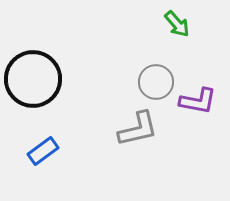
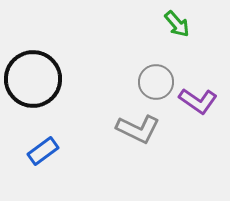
purple L-shape: rotated 24 degrees clockwise
gray L-shape: rotated 39 degrees clockwise
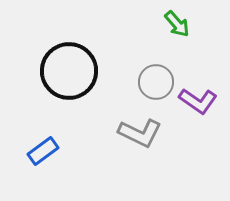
black circle: moved 36 px right, 8 px up
gray L-shape: moved 2 px right, 4 px down
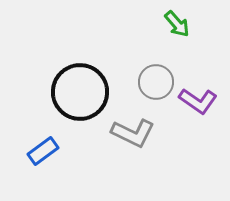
black circle: moved 11 px right, 21 px down
gray L-shape: moved 7 px left
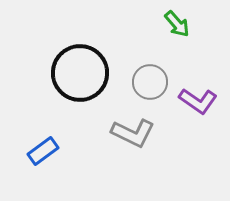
gray circle: moved 6 px left
black circle: moved 19 px up
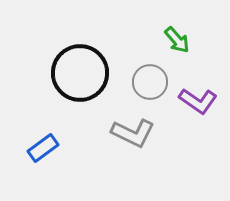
green arrow: moved 16 px down
blue rectangle: moved 3 px up
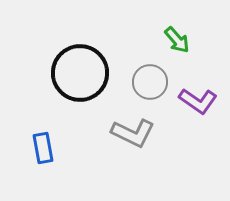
blue rectangle: rotated 64 degrees counterclockwise
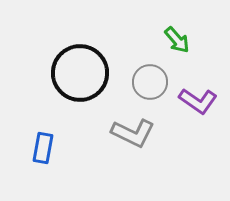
blue rectangle: rotated 20 degrees clockwise
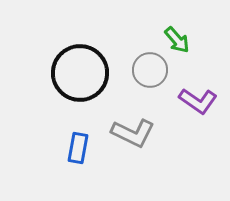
gray circle: moved 12 px up
blue rectangle: moved 35 px right
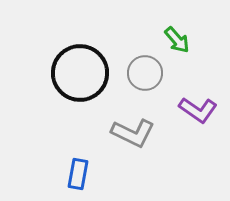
gray circle: moved 5 px left, 3 px down
purple L-shape: moved 9 px down
blue rectangle: moved 26 px down
